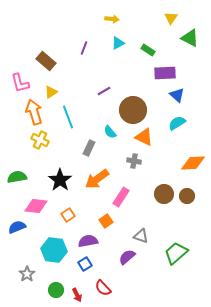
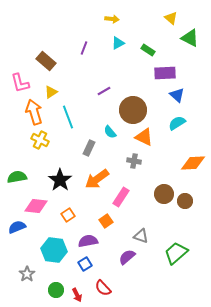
yellow triangle at (171, 18): rotated 24 degrees counterclockwise
brown circle at (187, 196): moved 2 px left, 5 px down
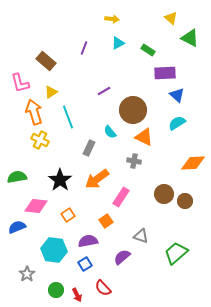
purple semicircle at (127, 257): moved 5 px left
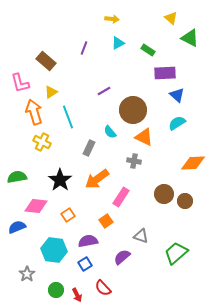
yellow cross at (40, 140): moved 2 px right, 2 px down
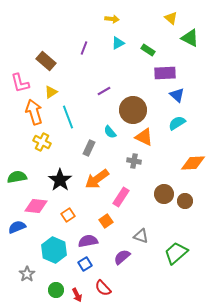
cyan hexagon at (54, 250): rotated 15 degrees clockwise
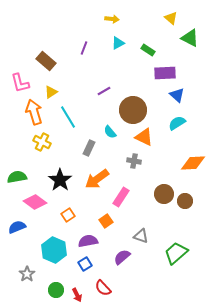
cyan line at (68, 117): rotated 10 degrees counterclockwise
pink diamond at (36, 206): moved 1 px left, 4 px up; rotated 30 degrees clockwise
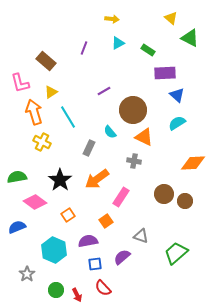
blue square at (85, 264): moved 10 px right; rotated 24 degrees clockwise
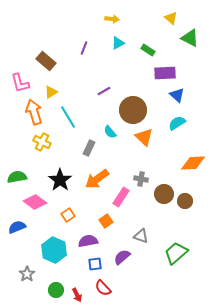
orange triangle at (144, 137): rotated 18 degrees clockwise
gray cross at (134, 161): moved 7 px right, 18 px down
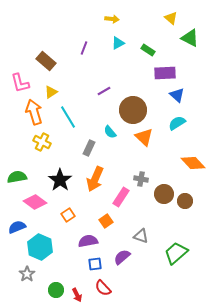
orange diamond at (193, 163): rotated 50 degrees clockwise
orange arrow at (97, 179): moved 2 px left; rotated 30 degrees counterclockwise
cyan hexagon at (54, 250): moved 14 px left, 3 px up
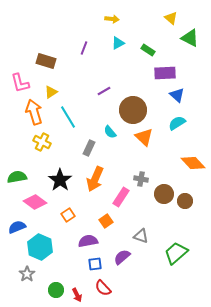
brown rectangle at (46, 61): rotated 24 degrees counterclockwise
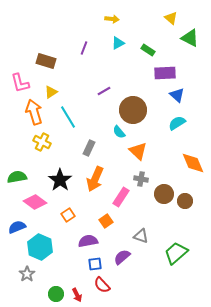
cyan semicircle at (110, 132): moved 9 px right
orange triangle at (144, 137): moved 6 px left, 14 px down
orange diamond at (193, 163): rotated 20 degrees clockwise
red semicircle at (103, 288): moved 1 px left, 3 px up
green circle at (56, 290): moved 4 px down
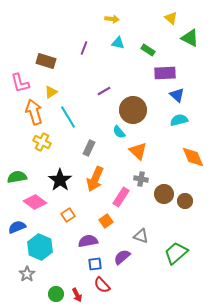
cyan triangle at (118, 43): rotated 40 degrees clockwise
cyan semicircle at (177, 123): moved 2 px right, 3 px up; rotated 18 degrees clockwise
orange diamond at (193, 163): moved 6 px up
